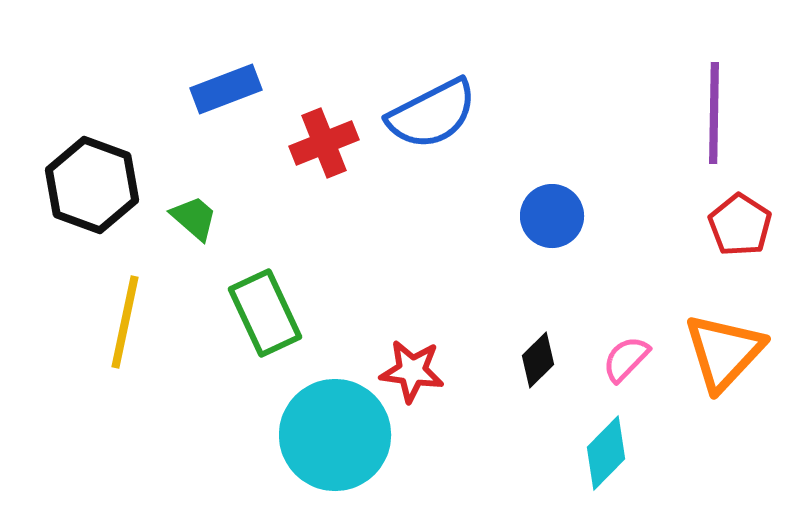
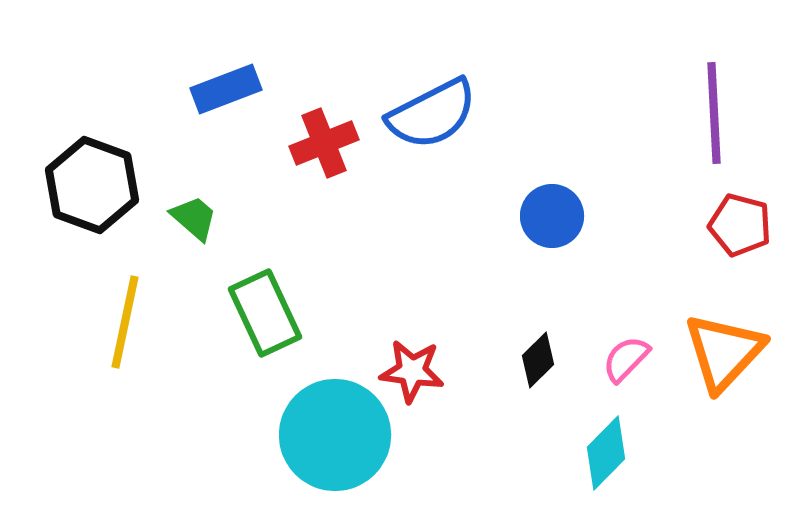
purple line: rotated 4 degrees counterclockwise
red pentagon: rotated 18 degrees counterclockwise
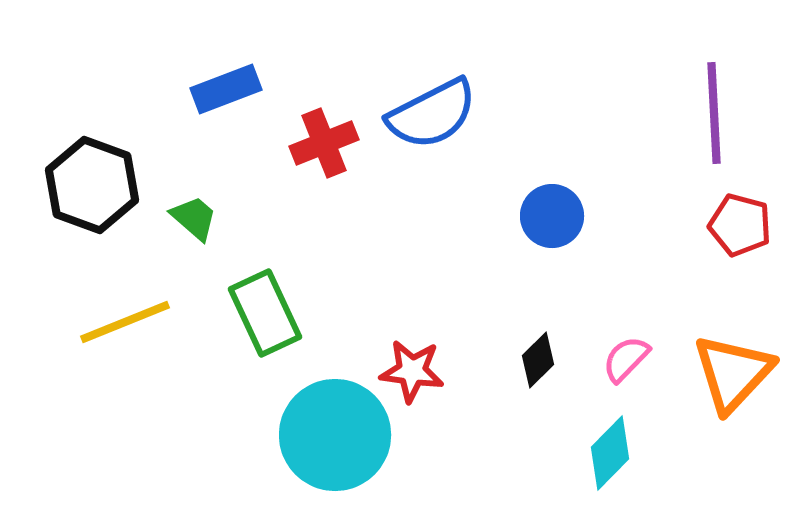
yellow line: rotated 56 degrees clockwise
orange triangle: moved 9 px right, 21 px down
cyan diamond: moved 4 px right
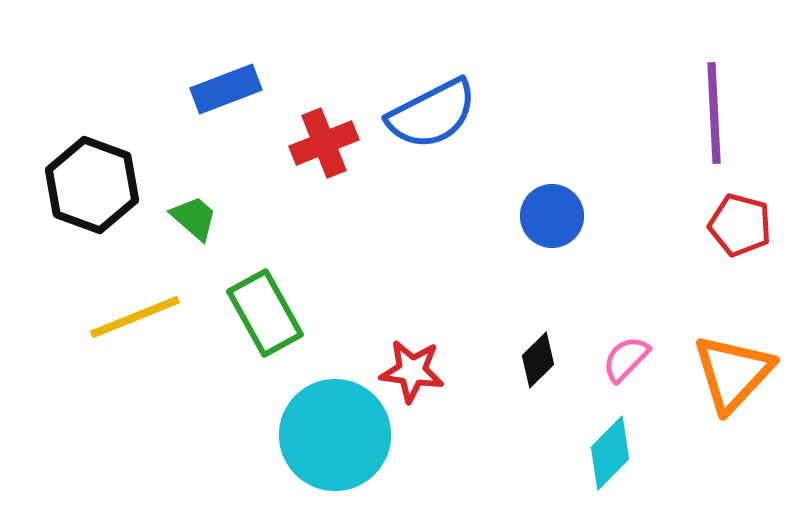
green rectangle: rotated 4 degrees counterclockwise
yellow line: moved 10 px right, 5 px up
